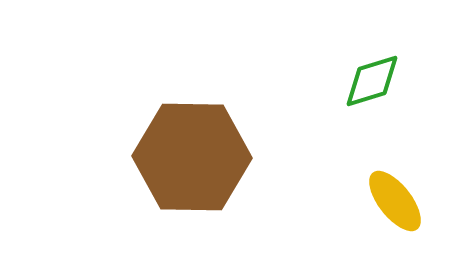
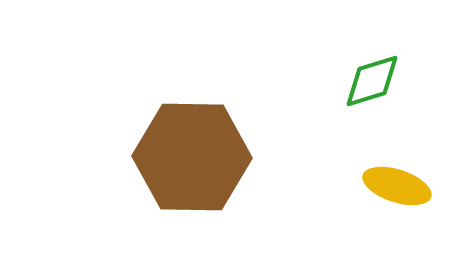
yellow ellipse: moved 2 px right, 15 px up; rotated 34 degrees counterclockwise
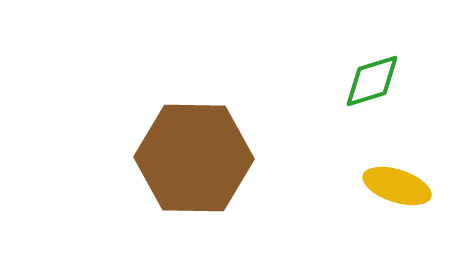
brown hexagon: moved 2 px right, 1 px down
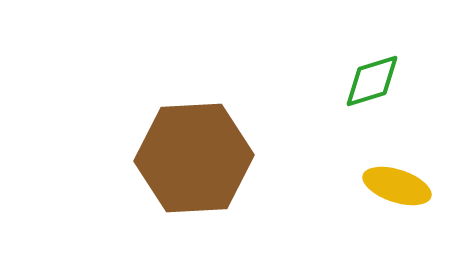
brown hexagon: rotated 4 degrees counterclockwise
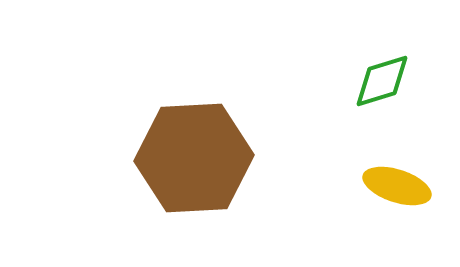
green diamond: moved 10 px right
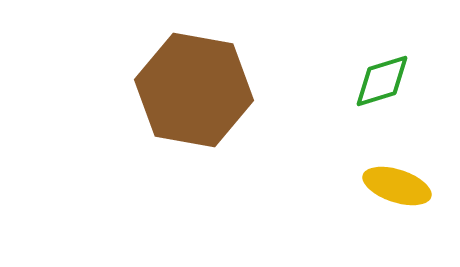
brown hexagon: moved 68 px up; rotated 13 degrees clockwise
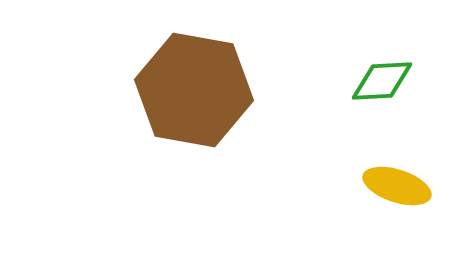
green diamond: rotated 14 degrees clockwise
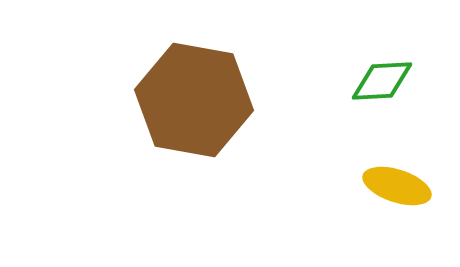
brown hexagon: moved 10 px down
